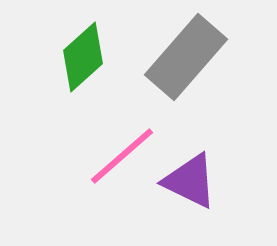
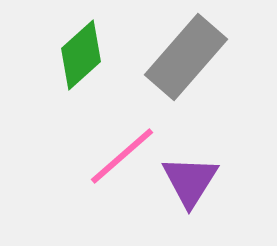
green diamond: moved 2 px left, 2 px up
purple triangle: rotated 36 degrees clockwise
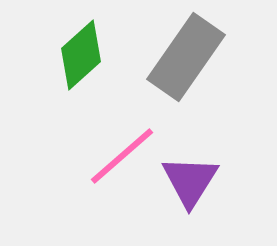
gray rectangle: rotated 6 degrees counterclockwise
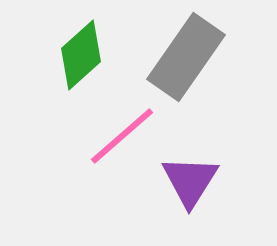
pink line: moved 20 px up
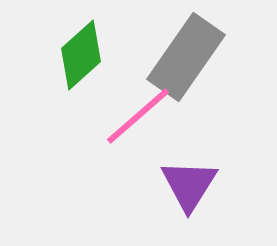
pink line: moved 16 px right, 20 px up
purple triangle: moved 1 px left, 4 px down
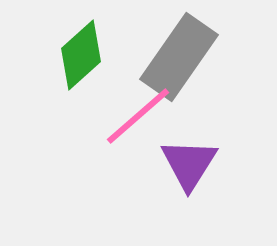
gray rectangle: moved 7 px left
purple triangle: moved 21 px up
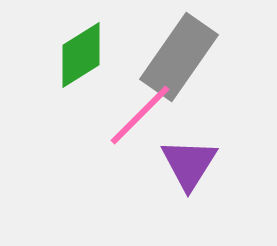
green diamond: rotated 10 degrees clockwise
pink line: moved 2 px right, 1 px up; rotated 4 degrees counterclockwise
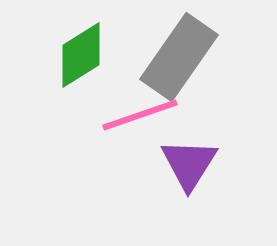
pink line: rotated 26 degrees clockwise
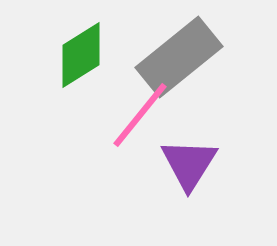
gray rectangle: rotated 16 degrees clockwise
pink line: rotated 32 degrees counterclockwise
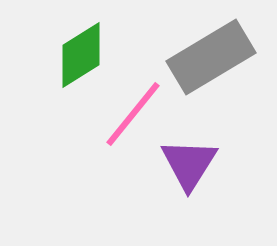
gray rectangle: moved 32 px right; rotated 8 degrees clockwise
pink line: moved 7 px left, 1 px up
